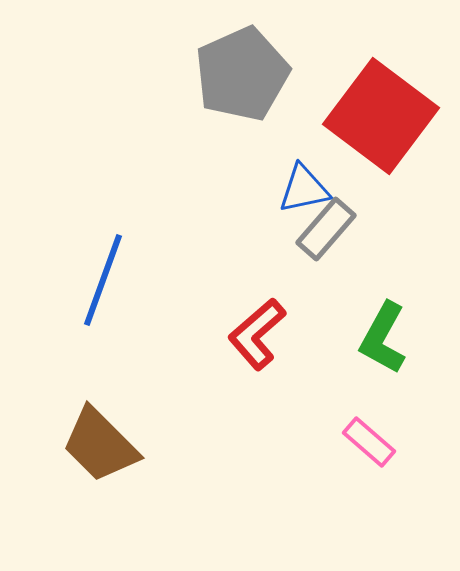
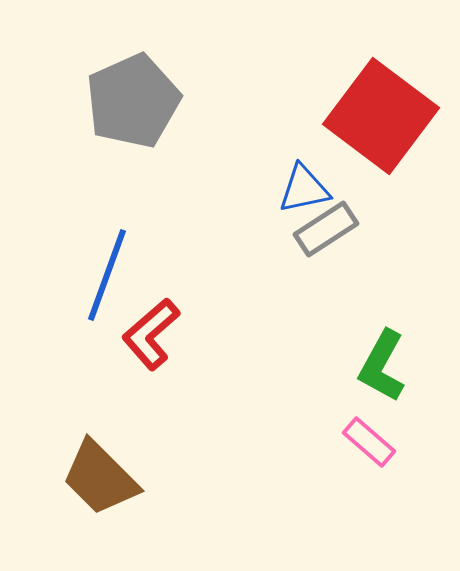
gray pentagon: moved 109 px left, 27 px down
gray rectangle: rotated 16 degrees clockwise
blue line: moved 4 px right, 5 px up
red L-shape: moved 106 px left
green L-shape: moved 1 px left, 28 px down
brown trapezoid: moved 33 px down
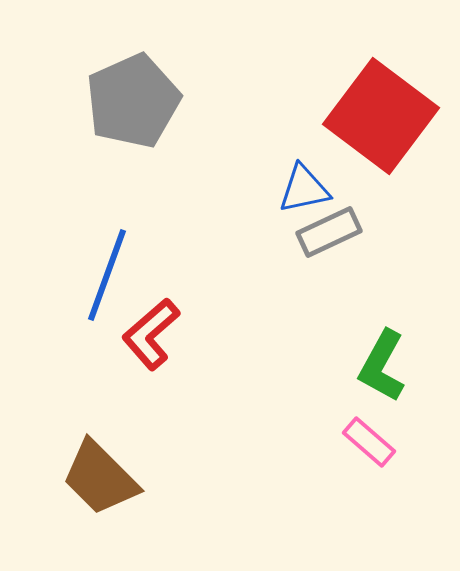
gray rectangle: moved 3 px right, 3 px down; rotated 8 degrees clockwise
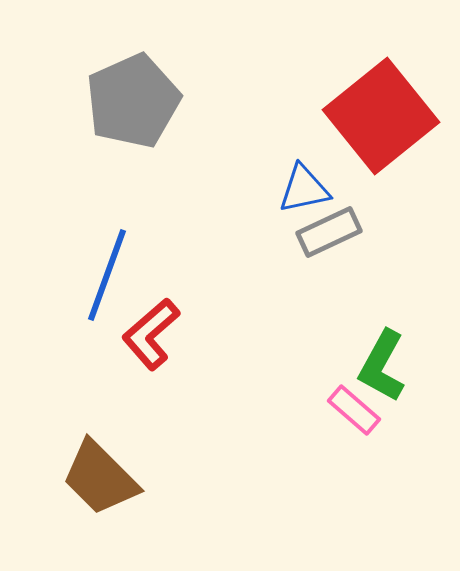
red square: rotated 14 degrees clockwise
pink rectangle: moved 15 px left, 32 px up
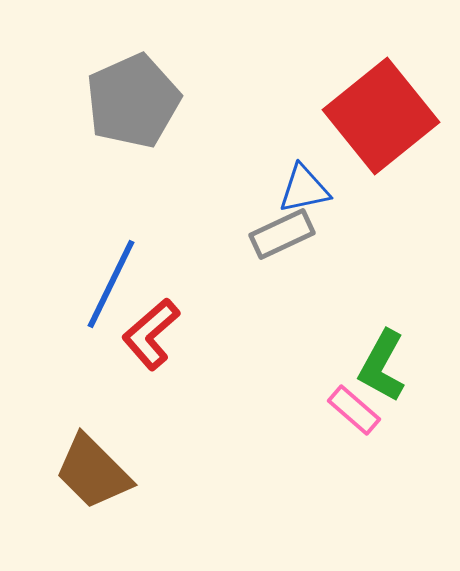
gray rectangle: moved 47 px left, 2 px down
blue line: moved 4 px right, 9 px down; rotated 6 degrees clockwise
brown trapezoid: moved 7 px left, 6 px up
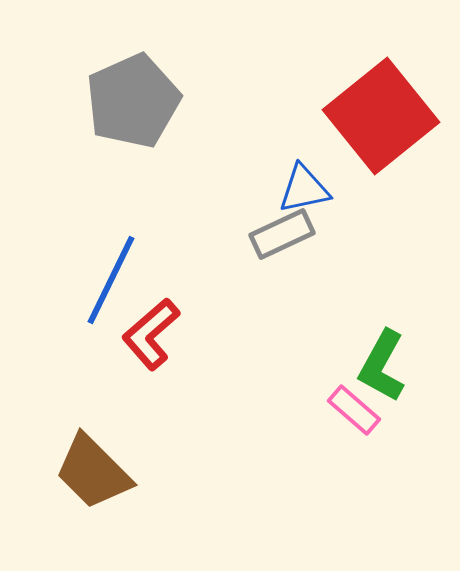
blue line: moved 4 px up
